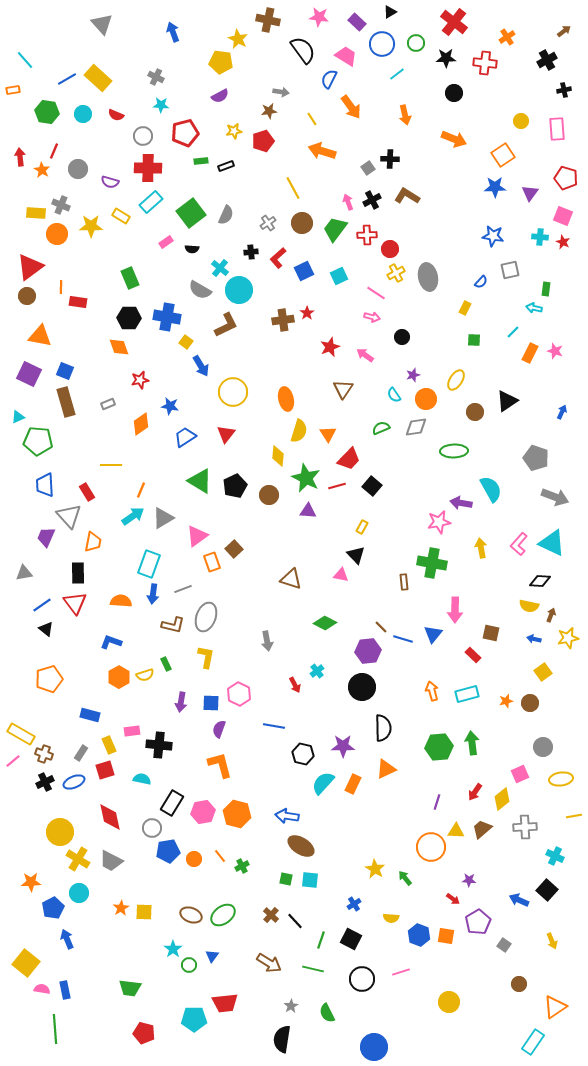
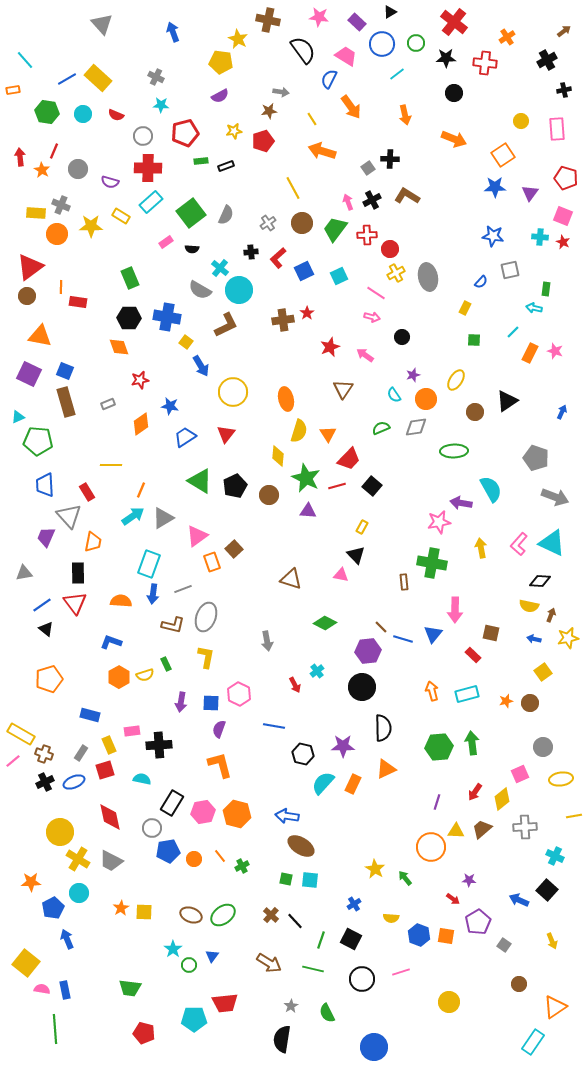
black cross at (159, 745): rotated 10 degrees counterclockwise
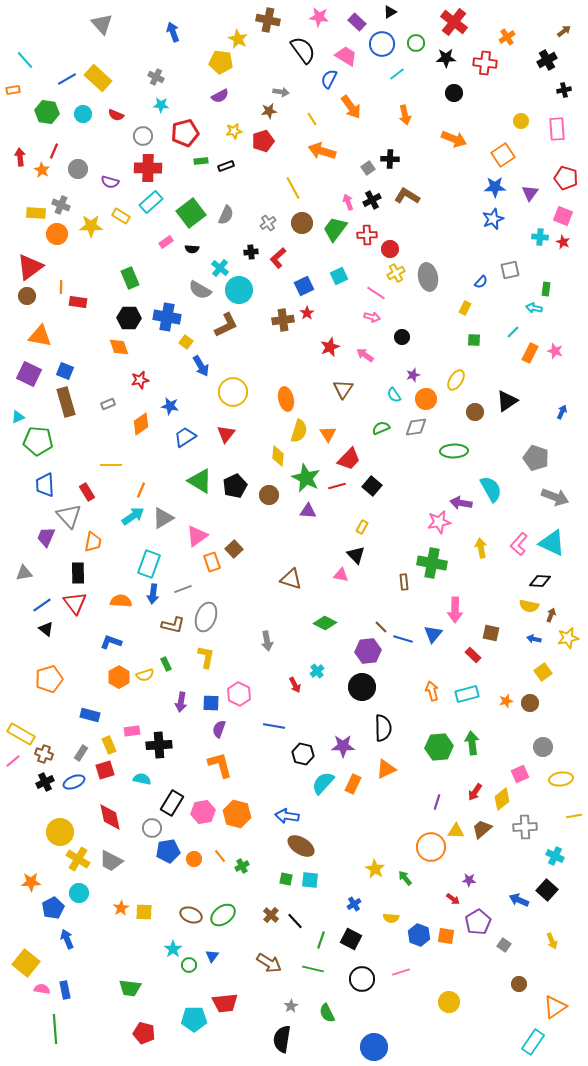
blue star at (493, 236): moved 17 px up; rotated 30 degrees counterclockwise
blue square at (304, 271): moved 15 px down
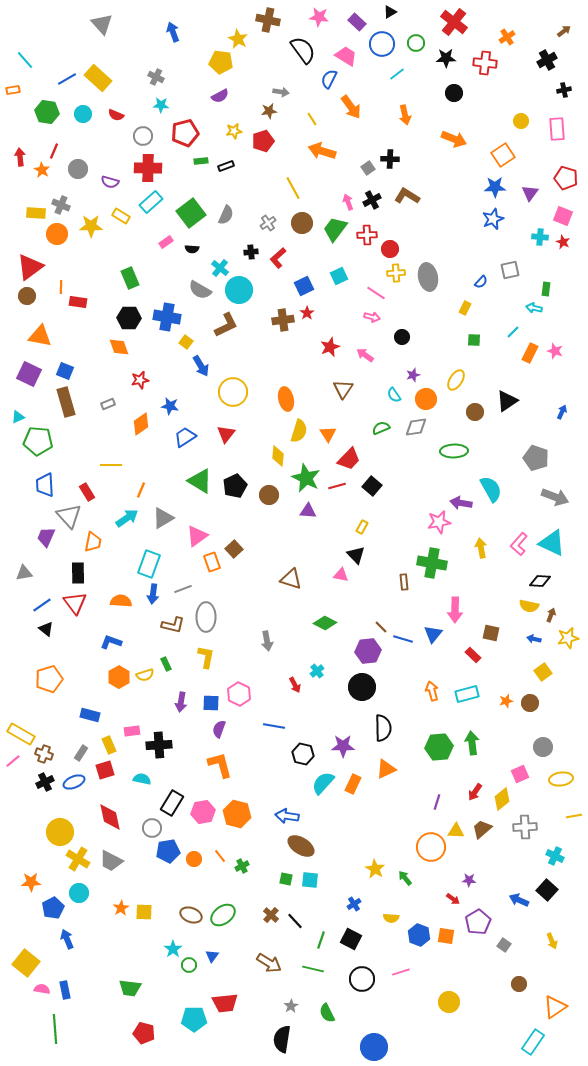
yellow cross at (396, 273): rotated 24 degrees clockwise
cyan arrow at (133, 516): moved 6 px left, 2 px down
gray ellipse at (206, 617): rotated 20 degrees counterclockwise
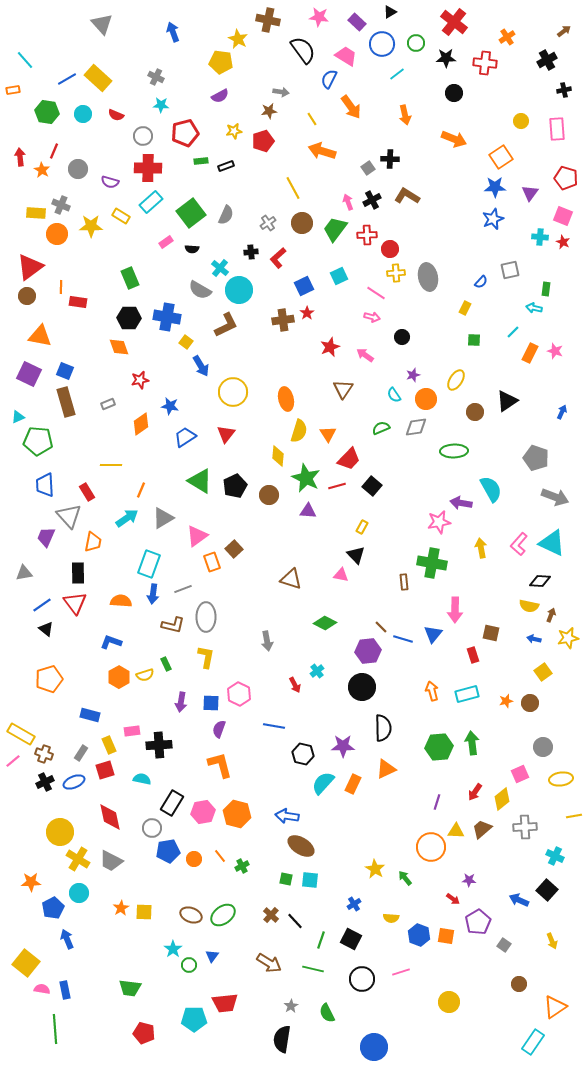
orange square at (503, 155): moved 2 px left, 2 px down
red rectangle at (473, 655): rotated 28 degrees clockwise
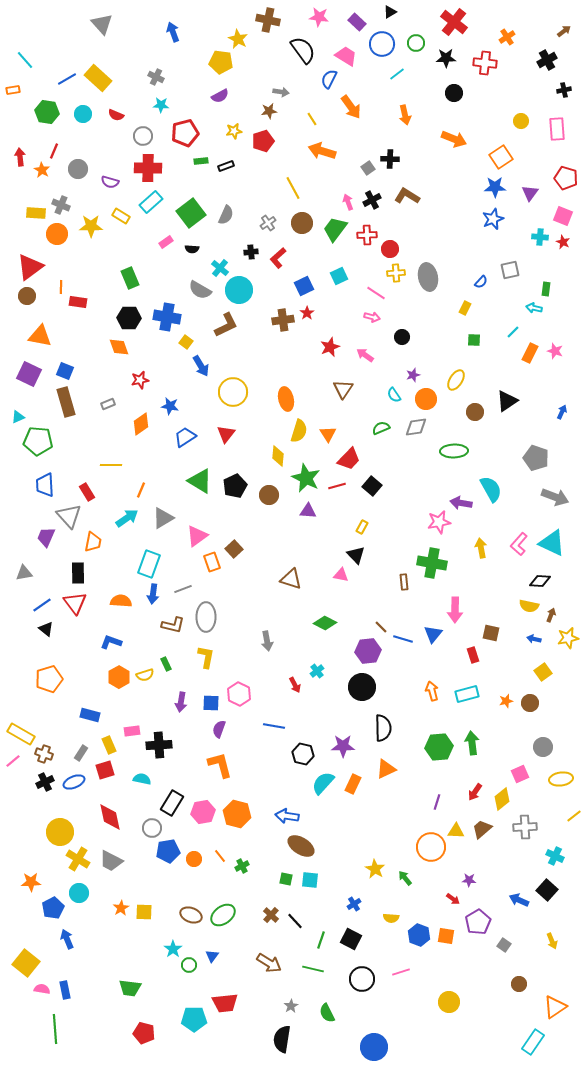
yellow line at (574, 816): rotated 28 degrees counterclockwise
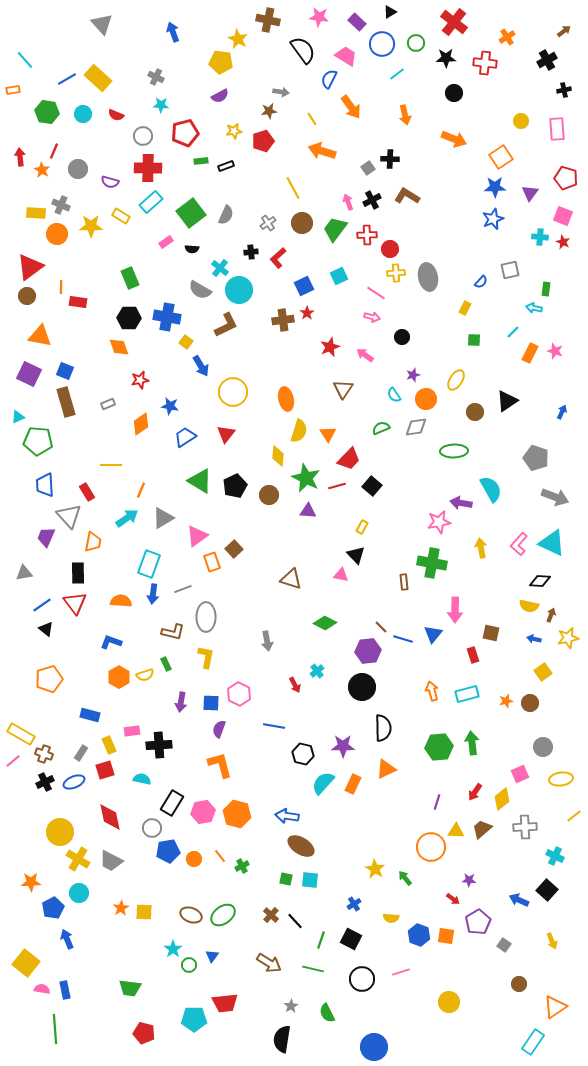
brown L-shape at (173, 625): moved 7 px down
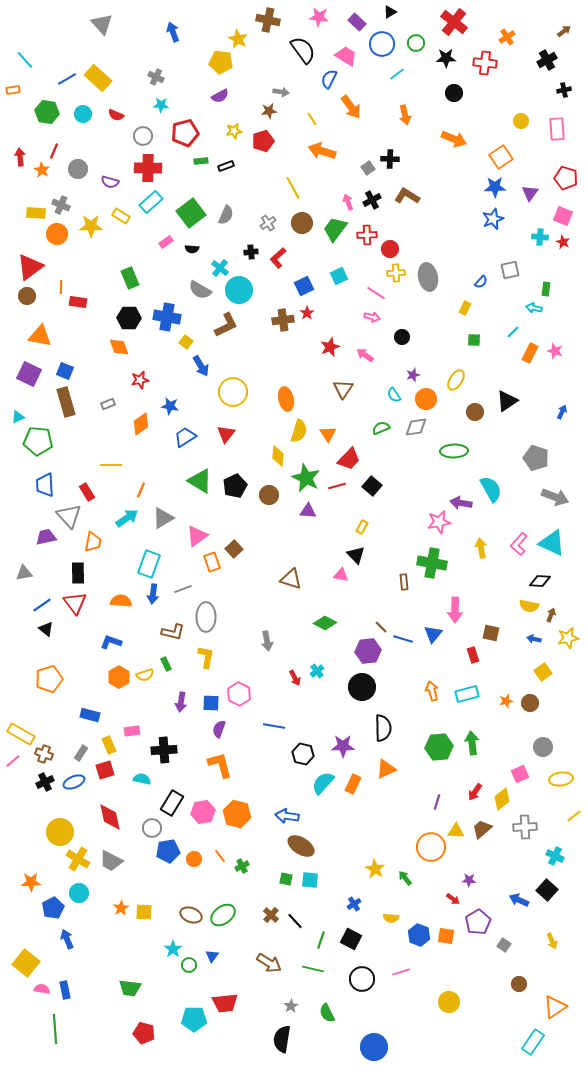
purple trapezoid at (46, 537): rotated 55 degrees clockwise
red arrow at (295, 685): moved 7 px up
black cross at (159, 745): moved 5 px right, 5 px down
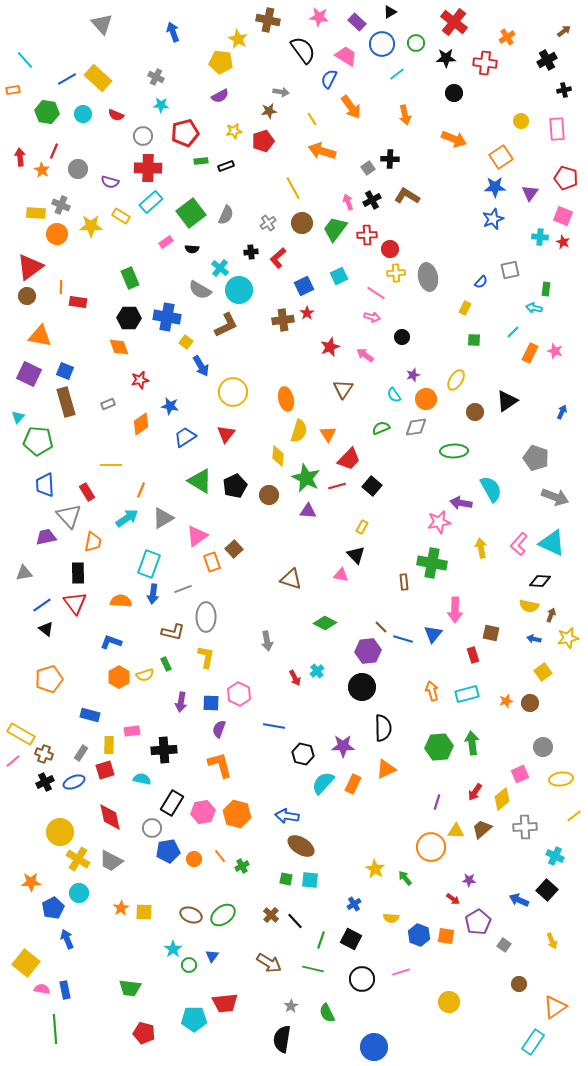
cyan triangle at (18, 417): rotated 24 degrees counterclockwise
yellow rectangle at (109, 745): rotated 24 degrees clockwise
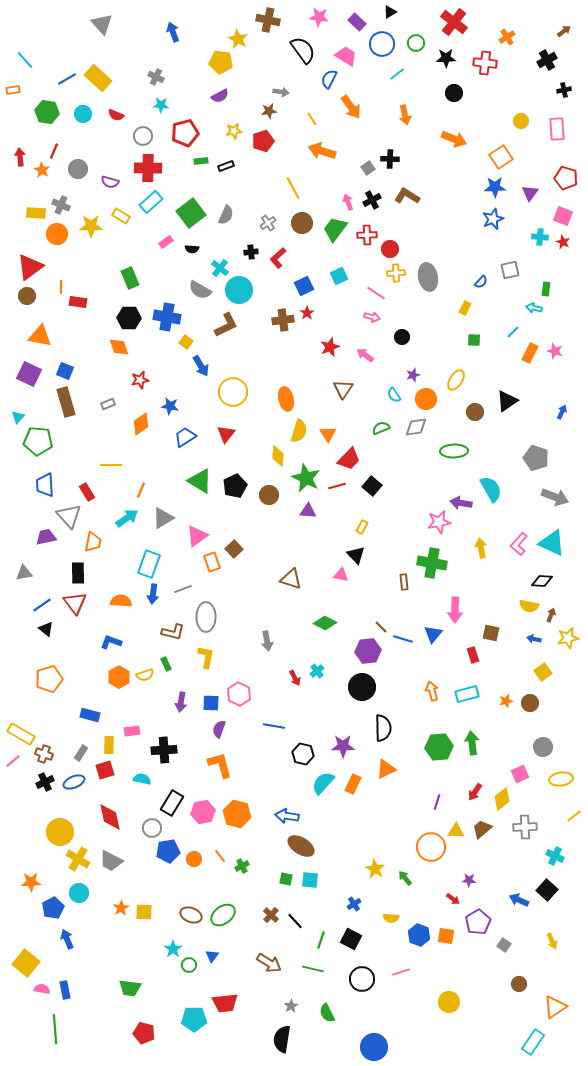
black diamond at (540, 581): moved 2 px right
